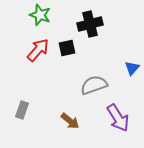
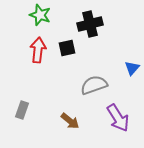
red arrow: rotated 35 degrees counterclockwise
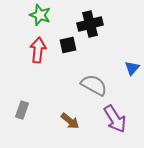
black square: moved 1 px right, 3 px up
gray semicircle: rotated 48 degrees clockwise
purple arrow: moved 3 px left, 1 px down
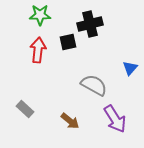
green star: rotated 20 degrees counterclockwise
black square: moved 3 px up
blue triangle: moved 2 px left
gray rectangle: moved 3 px right, 1 px up; rotated 66 degrees counterclockwise
